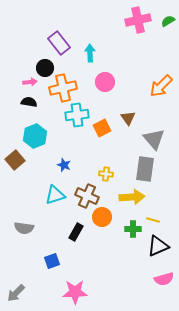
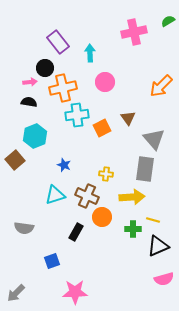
pink cross: moved 4 px left, 12 px down
purple rectangle: moved 1 px left, 1 px up
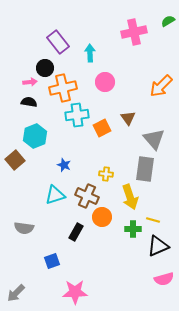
yellow arrow: moved 2 px left; rotated 75 degrees clockwise
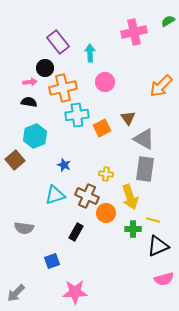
gray triangle: moved 10 px left; rotated 20 degrees counterclockwise
orange circle: moved 4 px right, 4 px up
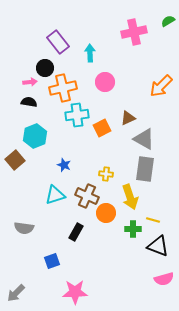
brown triangle: rotated 42 degrees clockwise
black triangle: rotated 45 degrees clockwise
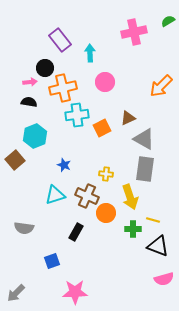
purple rectangle: moved 2 px right, 2 px up
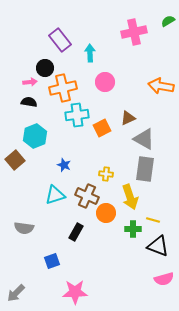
orange arrow: rotated 55 degrees clockwise
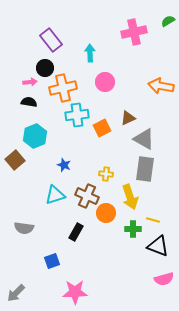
purple rectangle: moved 9 px left
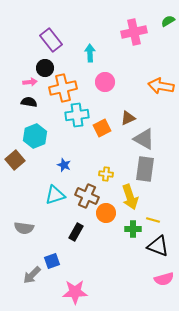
gray arrow: moved 16 px right, 18 px up
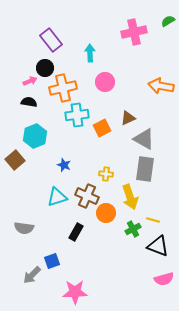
pink arrow: moved 1 px up; rotated 16 degrees counterclockwise
cyan triangle: moved 2 px right, 2 px down
green cross: rotated 28 degrees counterclockwise
